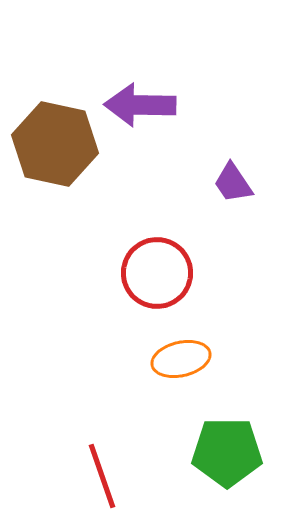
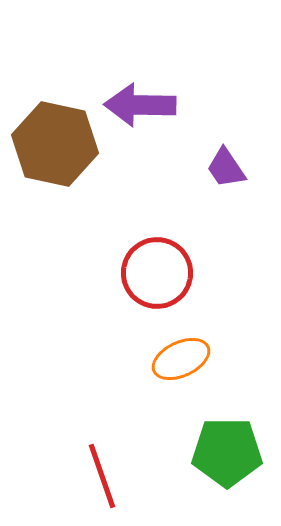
purple trapezoid: moved 7 px left, 15 px up
orange ellipse: rotated 12 degrees counterclockwise
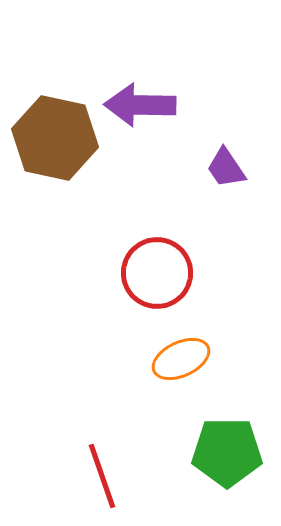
brown hexagon: moved 6 px up
